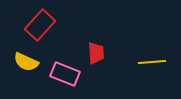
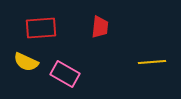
red rectangle: moved 1 px right, 3 px down; rotated 44 degrees clockwise
red trapezoid: moved 4 px right, 26 px up; rotated 10 degrees clockwise
pink rectangle: rotated 8 degrees clockwise
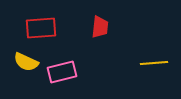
yellow line: moved 2 px right, 1 px down
pink rectangle: moved 3 px left, 2 px up; rotated 44 degrees counterclockwise
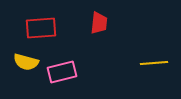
red trapezoid: moved 1 px left, 4 px up
yellow semicircle: rotated 10 degrees counterclockwise
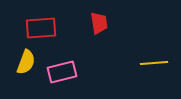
red trapezoid: rotated 15 degrees counterclockwise
yellow semicircle: rotated 85 degrees counterclockwise
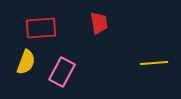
pink rectangle: rotated 48 degrees counterclockwise
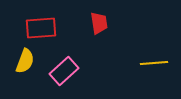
yellow semicircle: moved 1 px left, 1 px up
pink rectangle: moved 2 px right, 1 px up; rotated 20 degrees clockwise
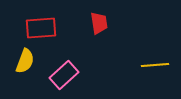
yellow line: moved 1 px right, 2 px down
pink rectangle: moved 4 px down
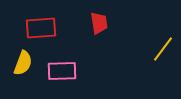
yellow semicircle: moved 2 px left, 2 px down
yellow line: moved 8 px right, 16 px up; rotated 48 degrees counterclockwise
pink rectangle: moved 2 px left, 4 px up; rotated 40 degrees clockwise
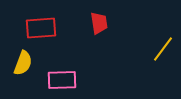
pink rectangle: moved 9 px down
